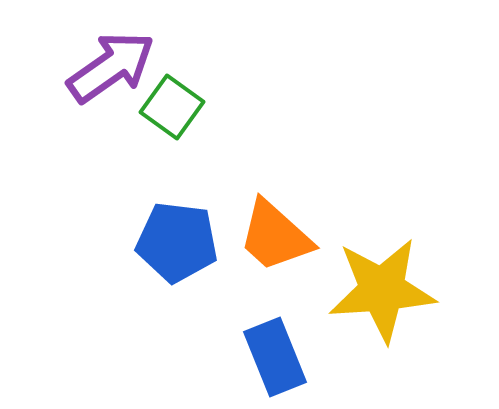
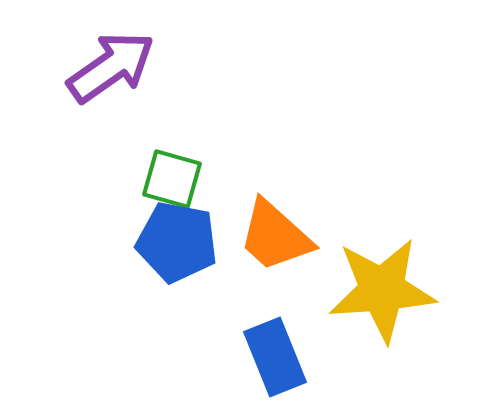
green square: moved 72 px down; rotated 20 degrees counterclockwise
blue pentagon: rotated 4 degrees clockwise
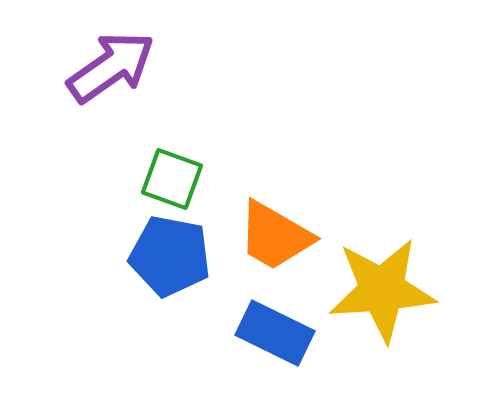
green square: rotated 4 degrees clockwise
orange trapezoid: rotated 12 degrees counterclockwise
blue pentagon: moved 7 px left, 14 px down
blue rectangle: moved 24 px up; rotated 42 degrees counterclockwise
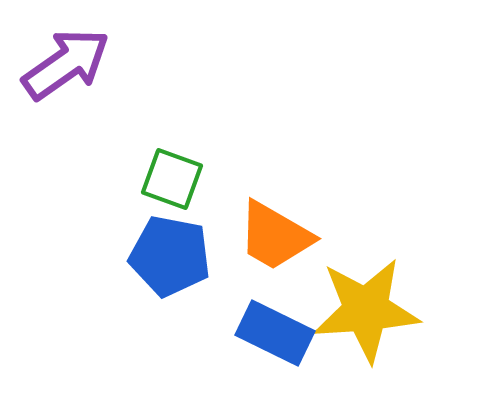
purple arrow: moved 45 px left, 3 px up
yellow star: moved 16 px left, 20 px down
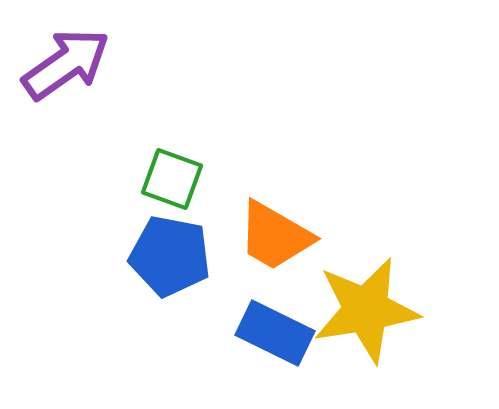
yellow star: rotated 5 degrees counterclockwise
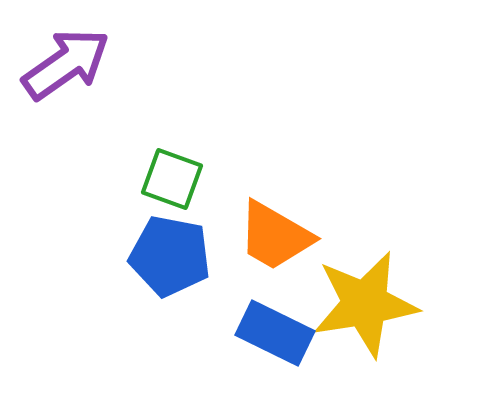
yellow star: moved 1 px left, 6 px up
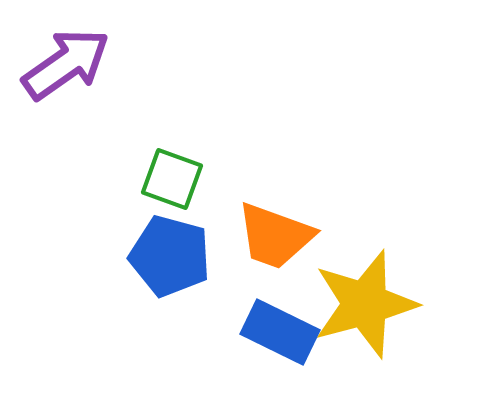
orange trapezoid: rotated 10 degrees counterclockwise
blue pentagon: rotated 4 degrees clockwise
yellow star: rotated 6 degrees counterclockwise
blue rectangle: moved 5 px right, 1 px up
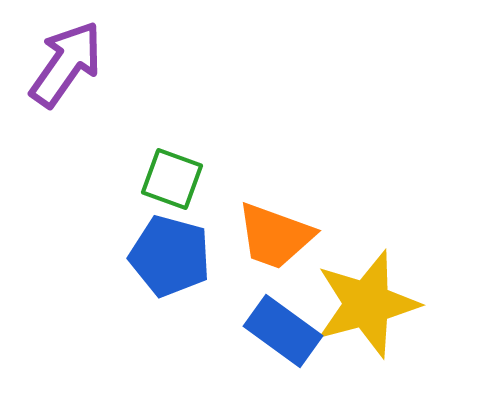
purple arrow: rotated 20 degrees counterclockwise
yellow star: moved 2 px right
blue rectangle: moved 3 px right, 1 px up; rotated 10 degrees clockwise
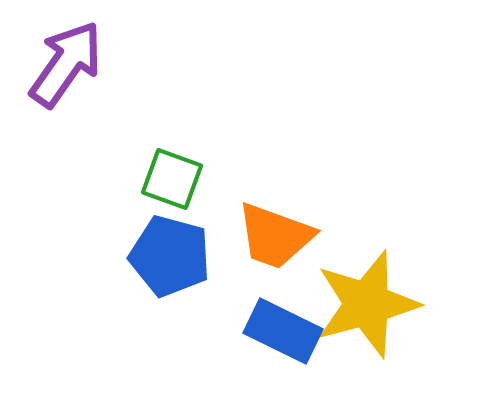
blue rectangle: rotated 10 degrees counterclockwise
